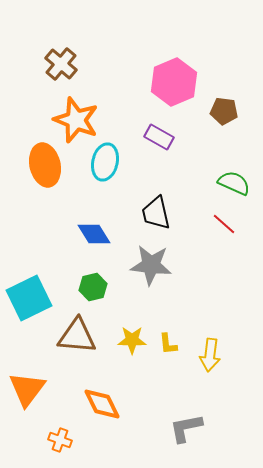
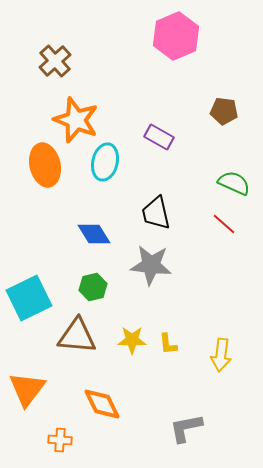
brown cross: moved 6 px left, 3 px up; rotated 8 degrees clockwise
pink hexagon: moved 2 px right, 46 px up
yellow arrow: moved 11 px right
orange cross: rotated 15 degrees counterclockwise
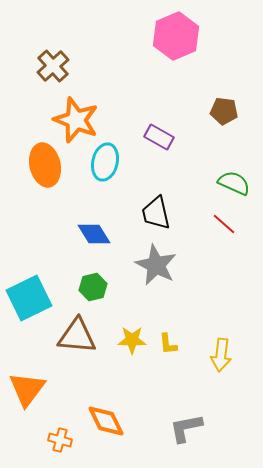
brown cross: moved 2 px left, 5 px down
gray star: moved 5 px right; rotated 21 degrees clockwise
orange diamond: moved 4 px right, 17 px down
orange cross: rotated 10 degrees clockwise
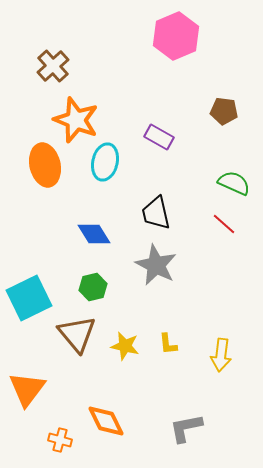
brown triangle: moved 2 px up; rotated 45 degrees clockwise
yellow star: moved 7 px left, 6 px down; rotated 12 degrees clockwise
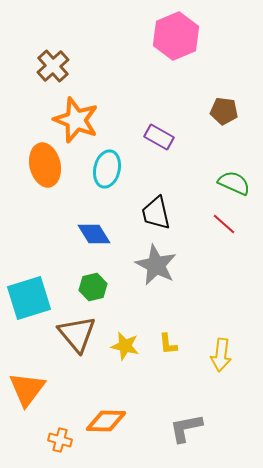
cyan ellipse: moved 2 px right, 7 px down
cyan square: rotated 9 degrees clockwise
orange diamond: rotated 63 degrees counterclockwise
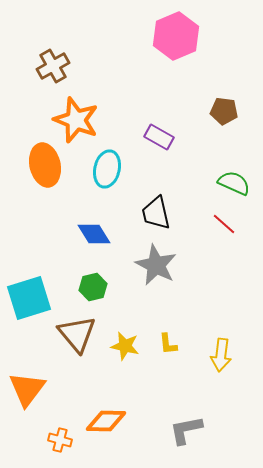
brown cross: rotated 12 degrees clockwise
gray L-shape: moved 2 px down
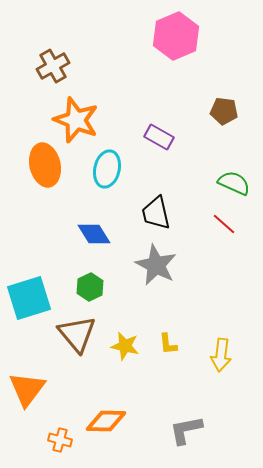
green hexagon: moved 3 px left; rotated 12 degrees counterclockwise
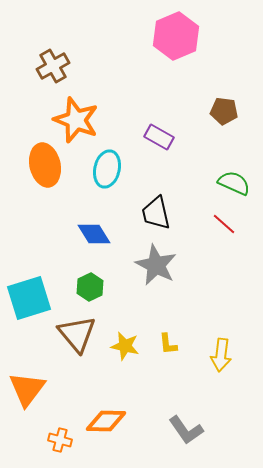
gray L-shape: rotated 114 degrees counterclockwise
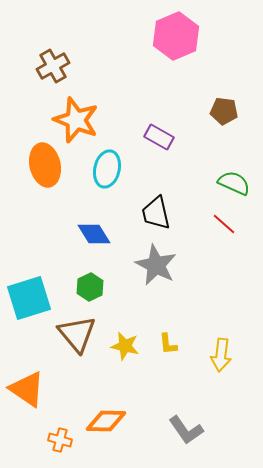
orange triangle: rotated 33 degrees counterclockwise
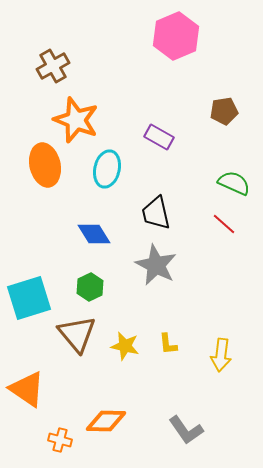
brown pentagon: rotated 16 degrees counterclockwise
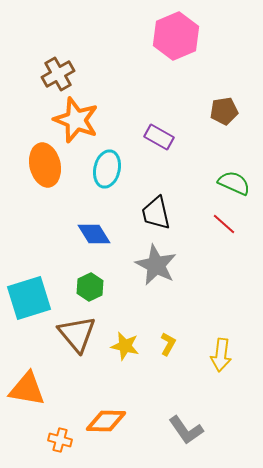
brown cross: moved 5 px right, 8 px down
yellow L-shape: rotated 145 degrees counterclockwise
orange triangle: rotated 24 degrees counterclockwise
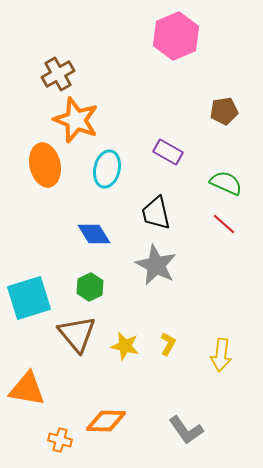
purple rectangle: moved 9 px right, 15 px down
green semicircle: moved 8 px left
